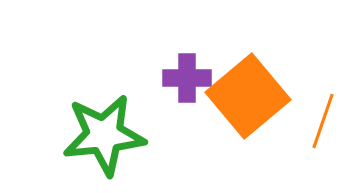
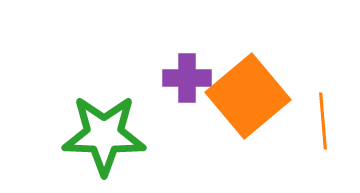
orange line: rotated 24 degrees counterclockwise
green star: rotated 8 degrees clockwise
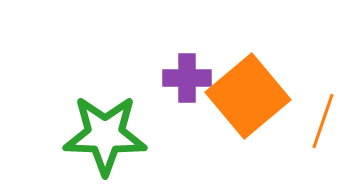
orange line: rotated 24 degrees clockwise
green star: moved 1 px right
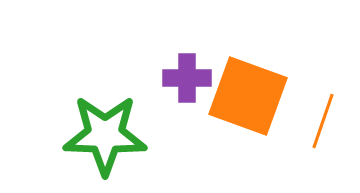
orange square: rotated 30 degrees counterclockwise
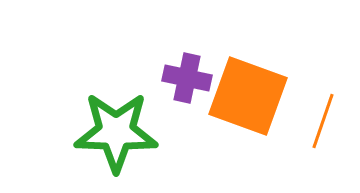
purple cross: rotated 12 degrees clockwise
green star: moved 11 px right, 3 px up
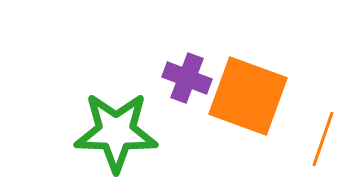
purple cross: rotated 9 degrees clockwise
orange line: moved 18 px down
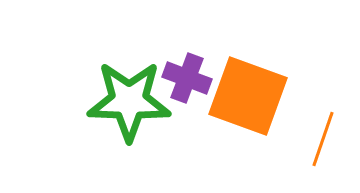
green star: moved 13 px right, 31 px up
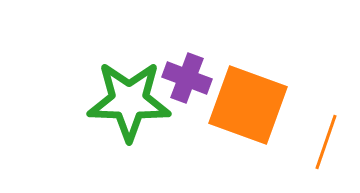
orange square: moved 9 px down
orange line: moved 3 px right, 3 px down
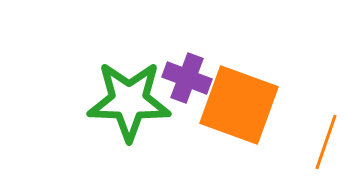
orange square: moved 9 px left
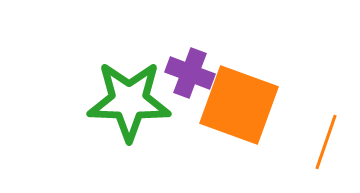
purple cross: moved 3 px right, 5 px up
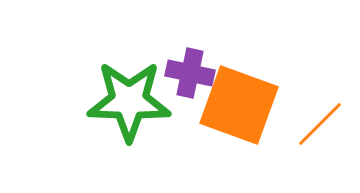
purple cross: rotated 9 degrees counterclockwise
orange line: moved 6 px left, 18 px up; rotated 26 degrees clockwise
